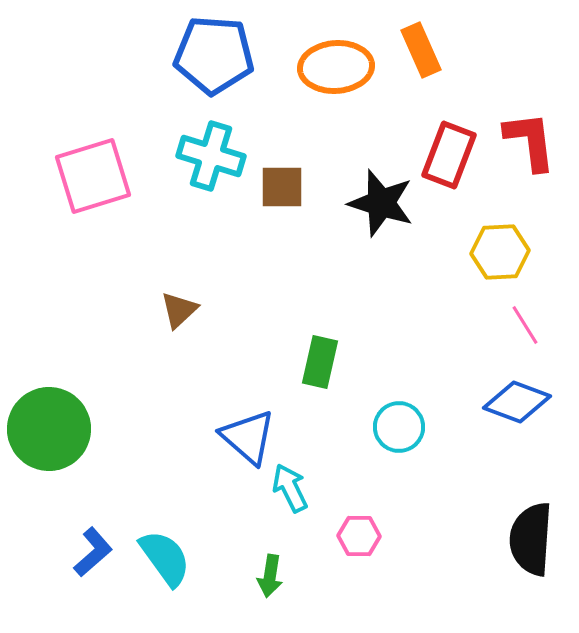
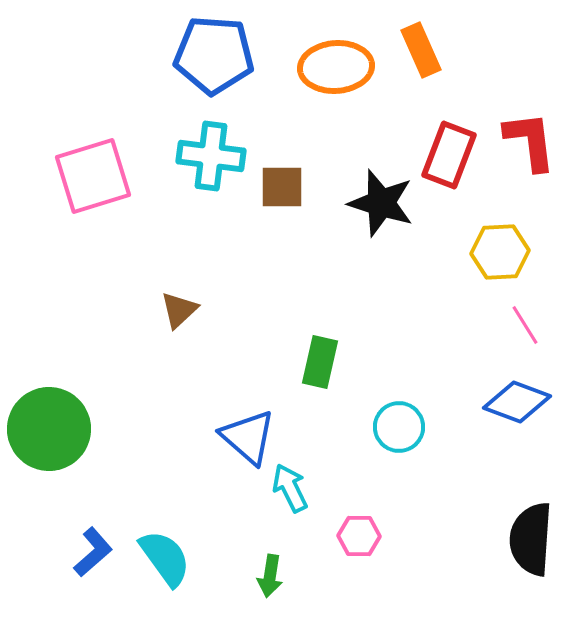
cyan cross: rotated 10 degrees counterclockwise
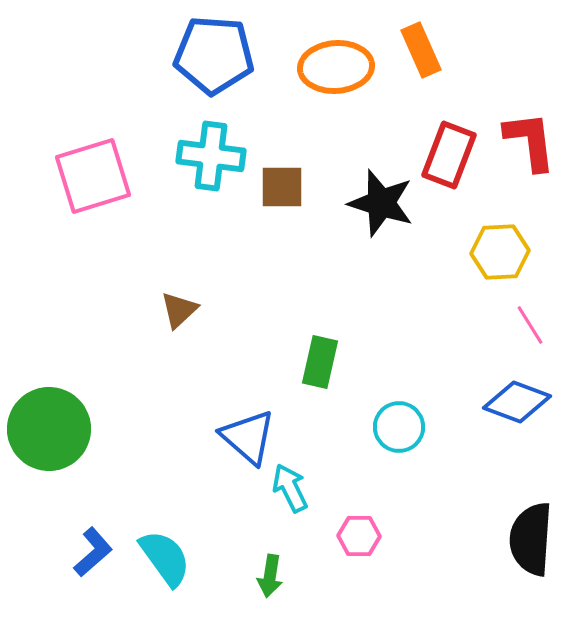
pink line: moved 5 px right
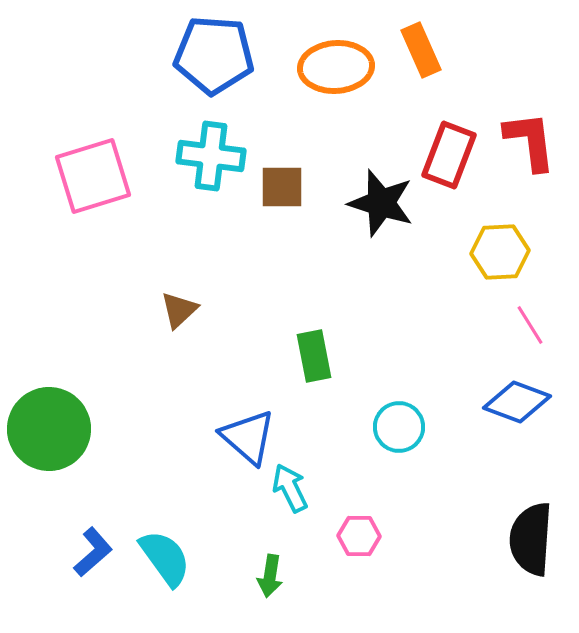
green rectangle: moved 6 px left, 6 px up; rotated 24 degrees counterclockwise
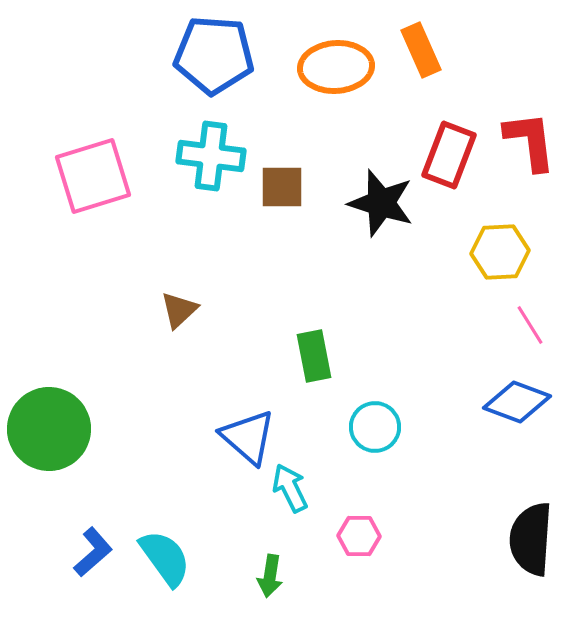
cyan circle: moved 24 px left
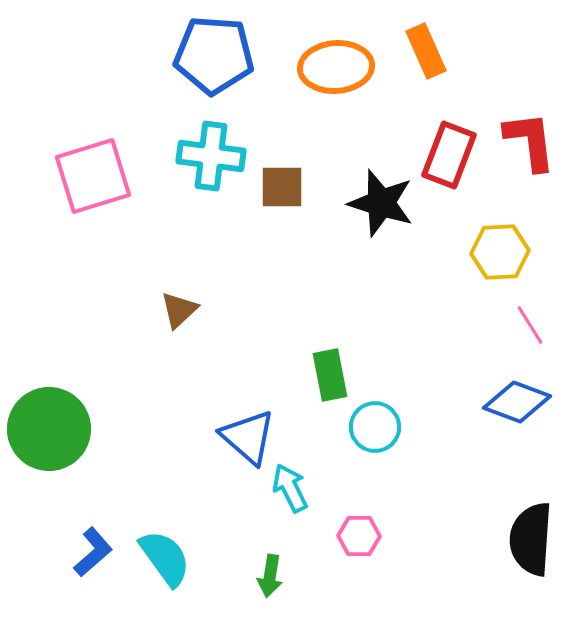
orange rectangle: moved 5 px right, 1 px down
green rectangle: moved 16 px right, 19 px down
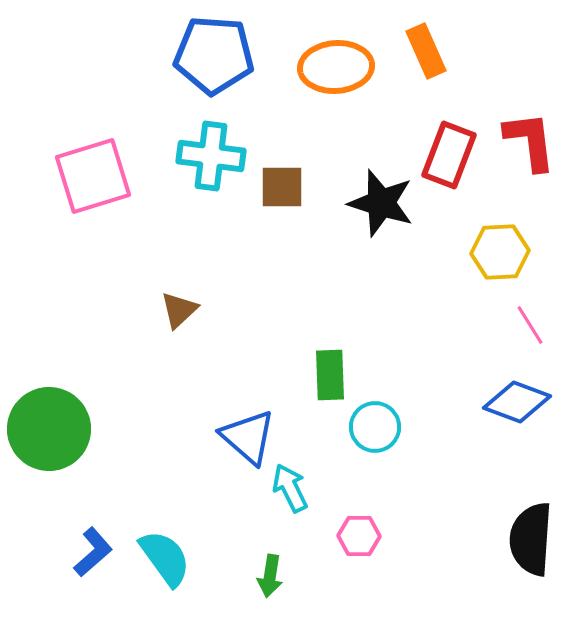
green rectangle: rotated 9 degrees clockwise
